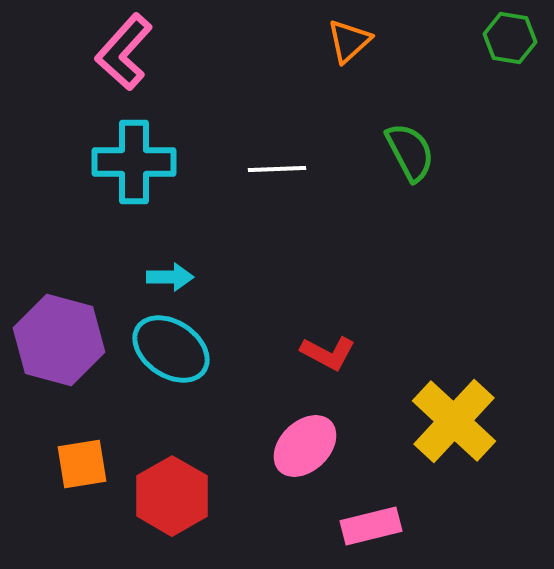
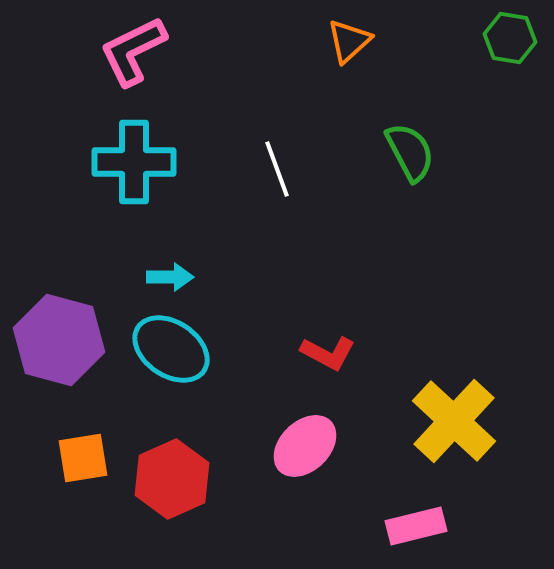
pink L-shape: moved 9 px right, 1 px up; rotated 22 degrees clockwise
white line: rotated 72 degrees clockwise
orange square: moved 1 px right, 6 px up
red hexagon: moved 17 px up; rotated 6 degrees clockwise
pink rectangle: moved 45 px right
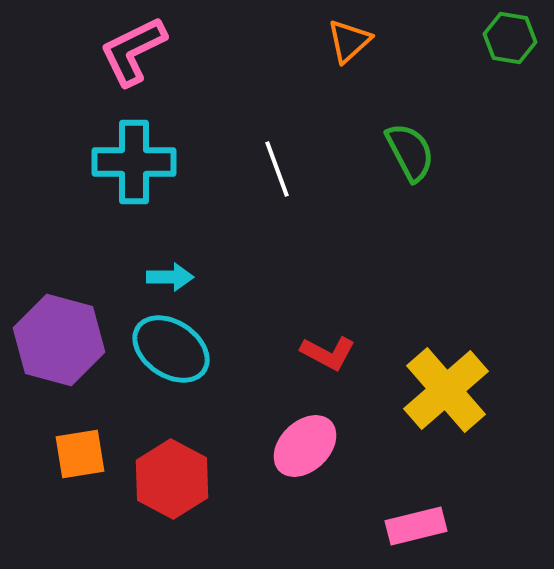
yellow cross: moved 8 px left, 31 px up; rotated 6 degrees clockwise
orange square: moved 3 px left, 4 px up
red hexagon: rotated 8 degrees counterclockwise
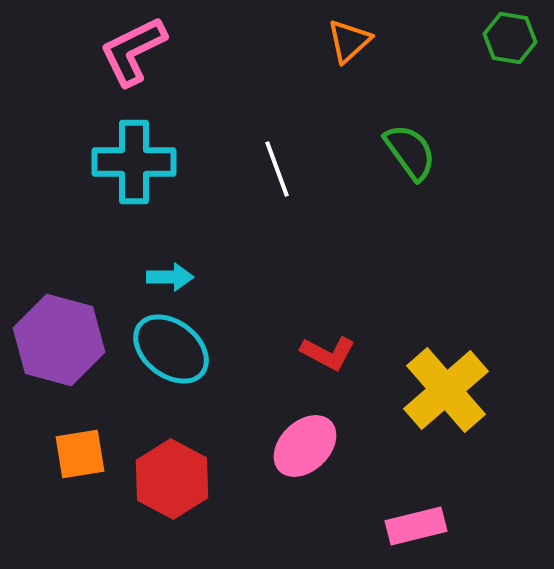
green semicircle: rotated 8 degrees counterclockwise
cyan ellipse: rotated 4 degrees clockwise
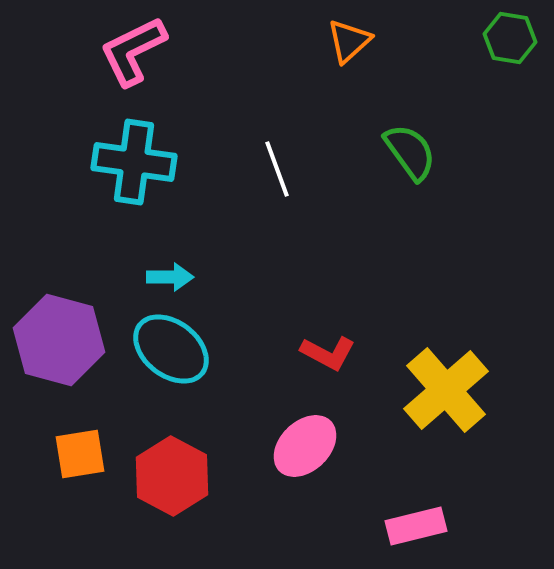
cyan cross: rotated 8 degrees clockwise
red hexagon: moved 3 px up
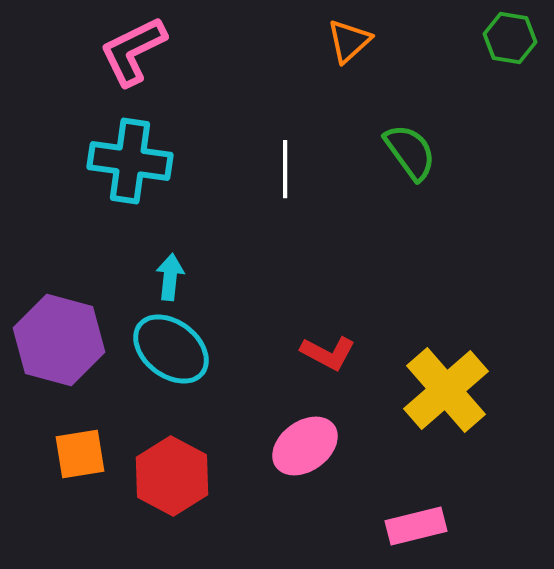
cyan cross: moved 4 px left, 1 px up
white line: moved 8 px right; rotated 20 degrees clockwise
cyan arrow: rotated 84 degrees counterclockwise
pink ellipse: rotated 8 degrees clockwise
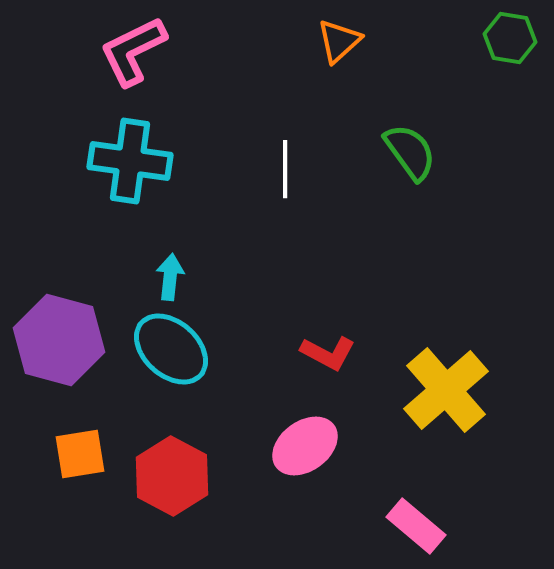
orange triangle: moved 10 px left
cyan ellipse: rotated 4 degrees clockwise
pink rectangle: rotated 54 degrees clockwise
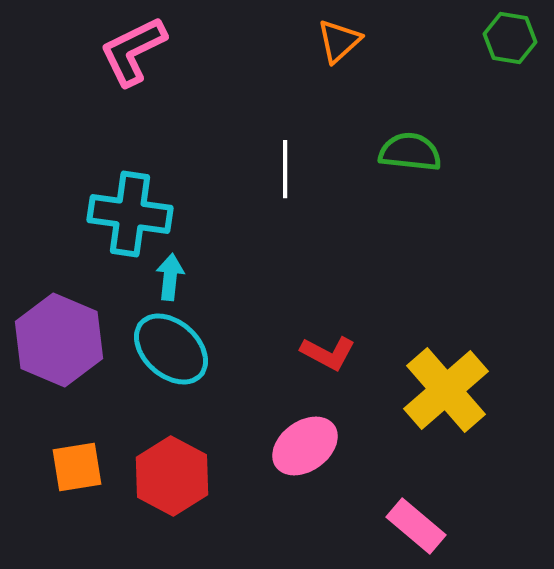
green semicircle: rotated 48 degrees counterclockwise
cyan cross: moved 53 px down
purple hexagon: rotated 8 degrees clockwise
orange square: moved 3 px left, 13 px down
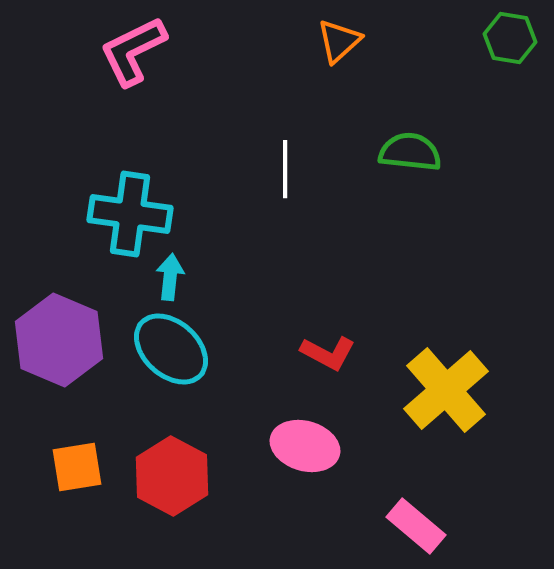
pink ellipse: rotated 52 degrees clockwise
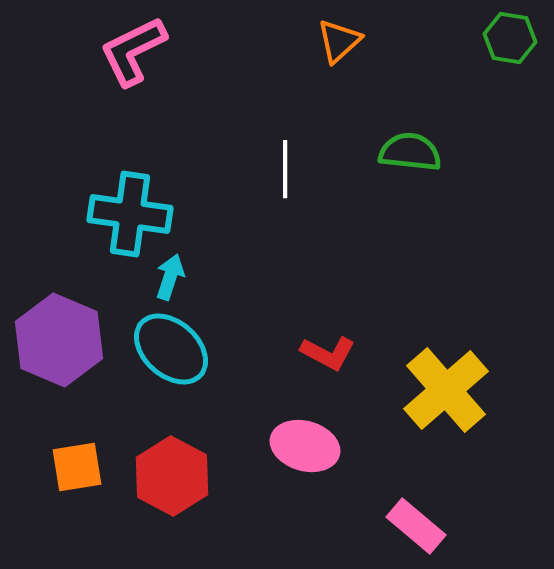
cyan arrow: rotated 12 degrees clockwise
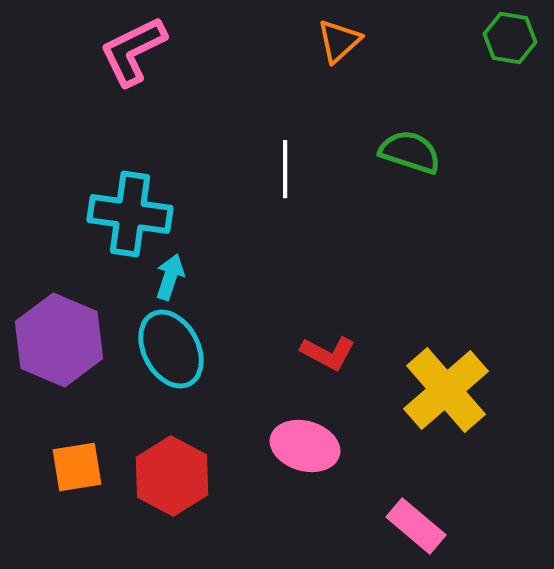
green semicircle: rotated 12 degrees clockwise
cyan ellipse: rotated 20 degrees clockwise
